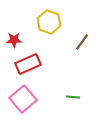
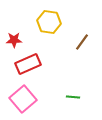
yellow hexagon: rotated 10 degrees counterclockwise
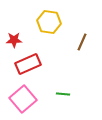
brown line: rotated 12 degrees counterclockwise
green line: moved 10 px left, 3 px up
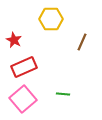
yellow hexagon: moved 2 px right, 3 px up; rotated 10 degrees counterclockwise
red star: rotated 28 degrees clockwise
red rectangle: moved 4 px left, 3 px down
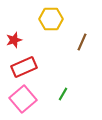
red star: rotated 28 degrees clockwise
green line: rotated 64 degrees counterclockwise
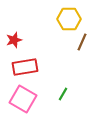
yellow hexagon: moved 18 px right
red rectangle: moved 1 px right; rotated 15 degrees clockwise
pink square: rotated 20 degrees counterclockwise
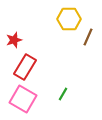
brown line: moved 6 px right, 5 px up
red rectangle: rotated 50 degrees counterclockwise
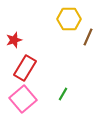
red rectangle: moved 1 px down
pink square: rotated 20 degrees clockwise
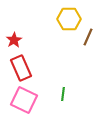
red star: rotated 14 degrees counterclockwise
red rectangle: moved 4 px left; rotated 55 degrees counterclockwise
green line: rotated 24 degrees counterclockwise
pink square: moved 1 px right, 1 px down; rotated 24 degrees counterclockwise
